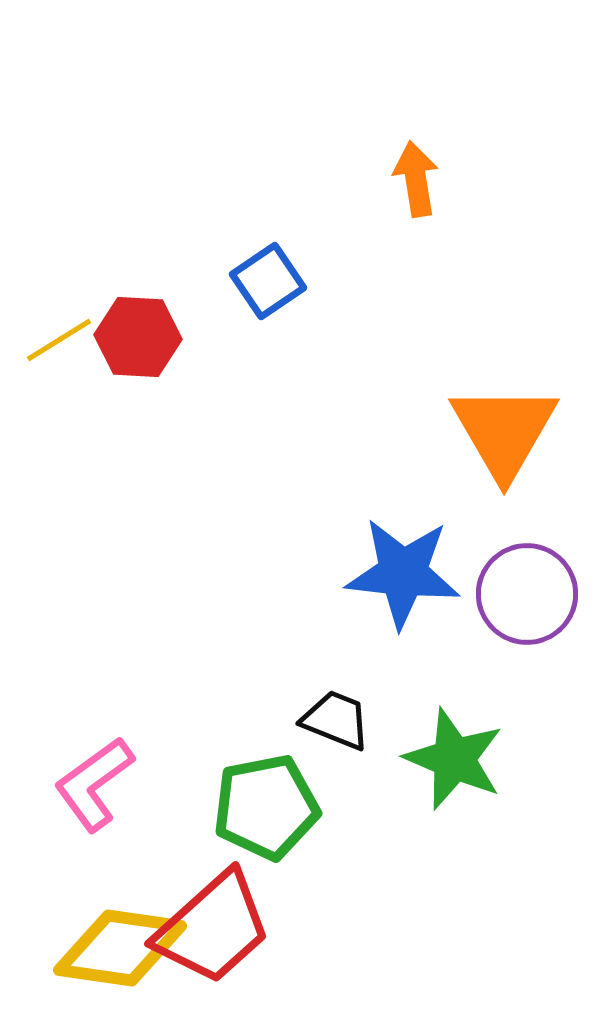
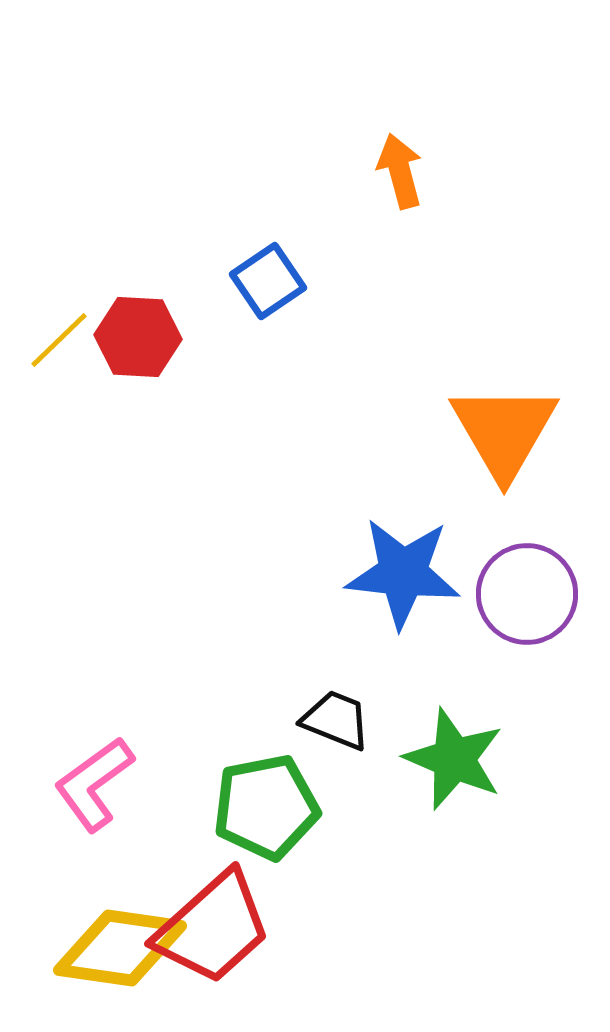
orange arrow: moved 16 px left, 8 px up; rotated 6 degrees counterclockwise
yellow line: rotated 12 degrees counterclockwise
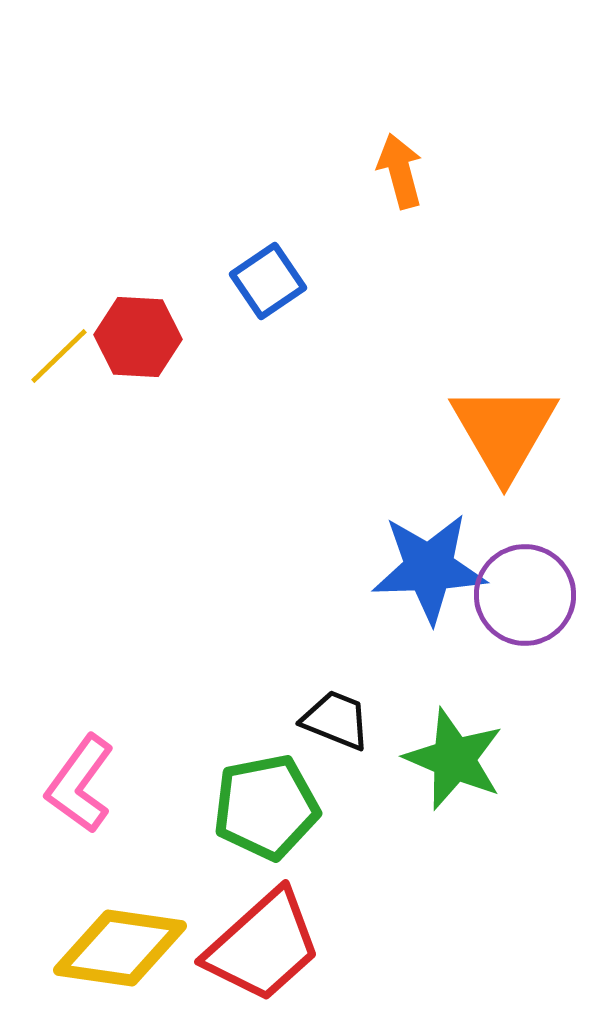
yellow line: moved 16 px down
blue star: moved 26 px right, 5 px up; rotated 8 degrees counterclockwise
purple circle: moved 2 px left, 1 px down
pink L-shape: moved 14 px left; rotated 18 degrees counterclockwise
red trapezoid: moved 50 px right, 18 px down
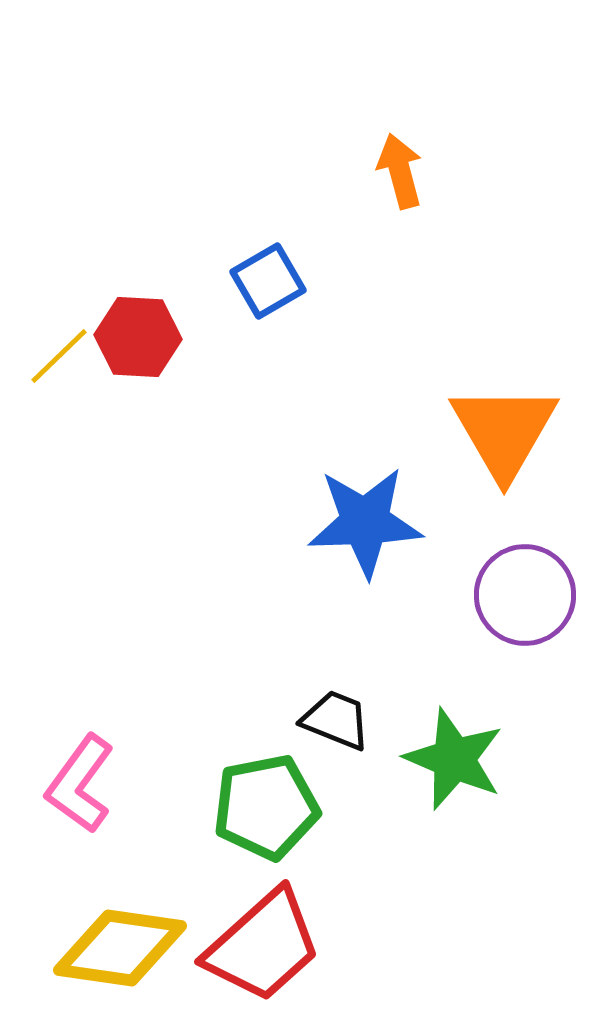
blue square: rotated 4 degrees clockwise
blue star: moved 64 px left, 46 px up
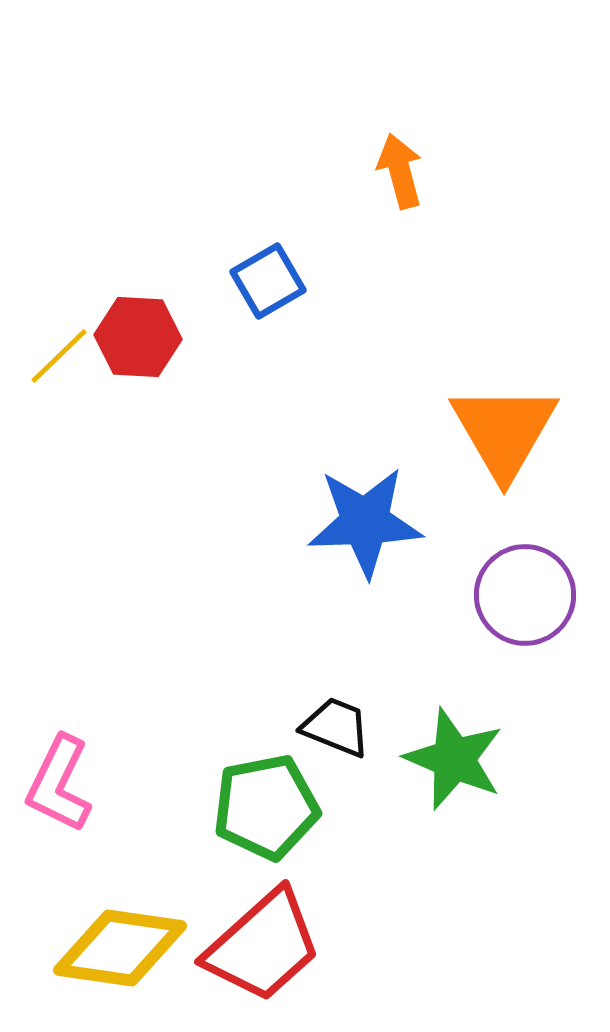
black trapezoid: moved 7 px down
pink L-shape: moved 21 px left; rotated 10 degrees counterclockwise
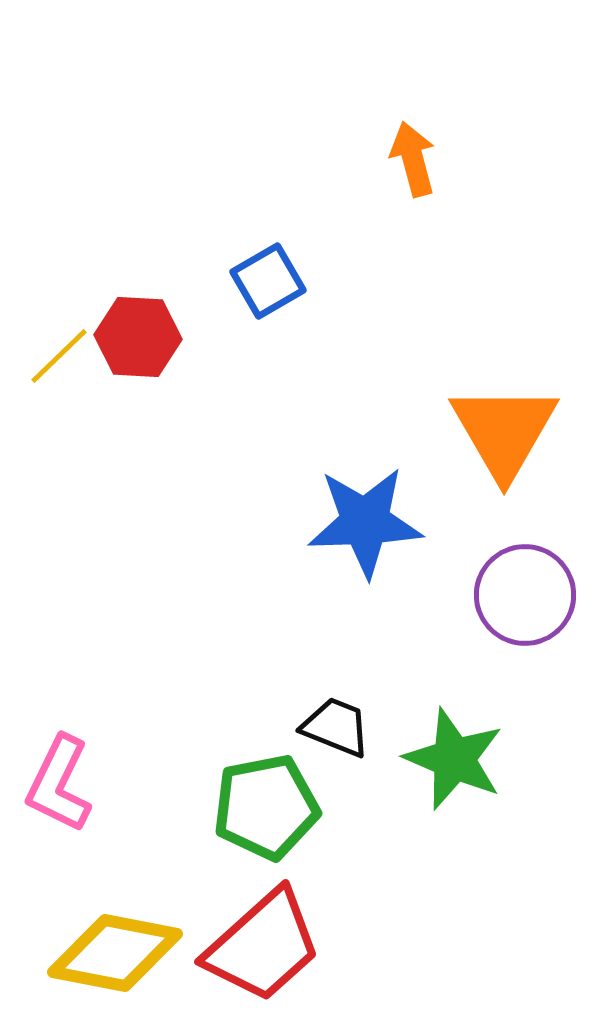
orange arrow: moved 13 px right, 12 px up
yellow diamond: moved 5 px left, 5 px down; rotated 3 degrees clockwise
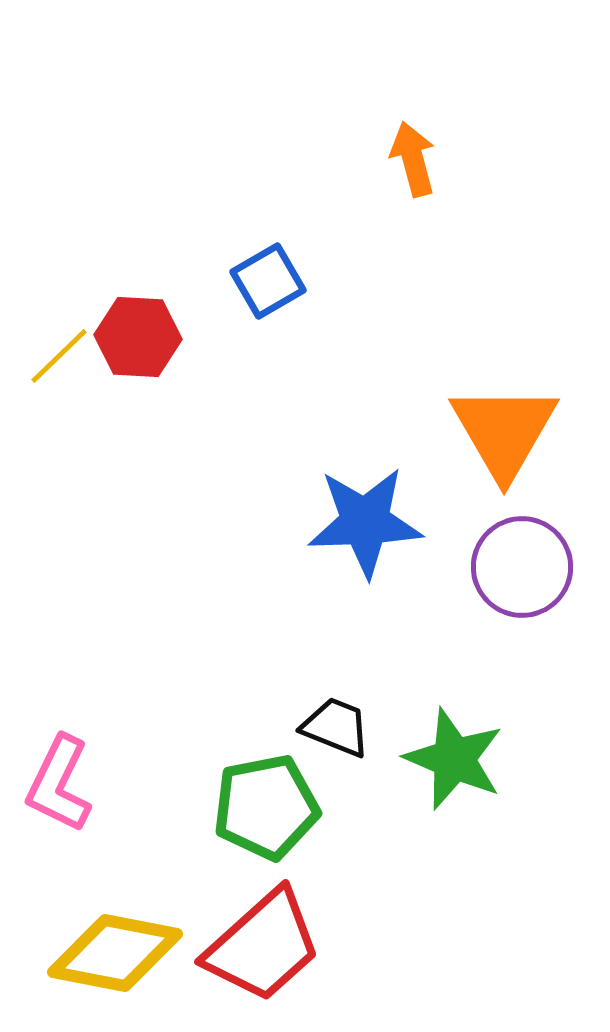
purple circle: moved 3 px left, 28 px up
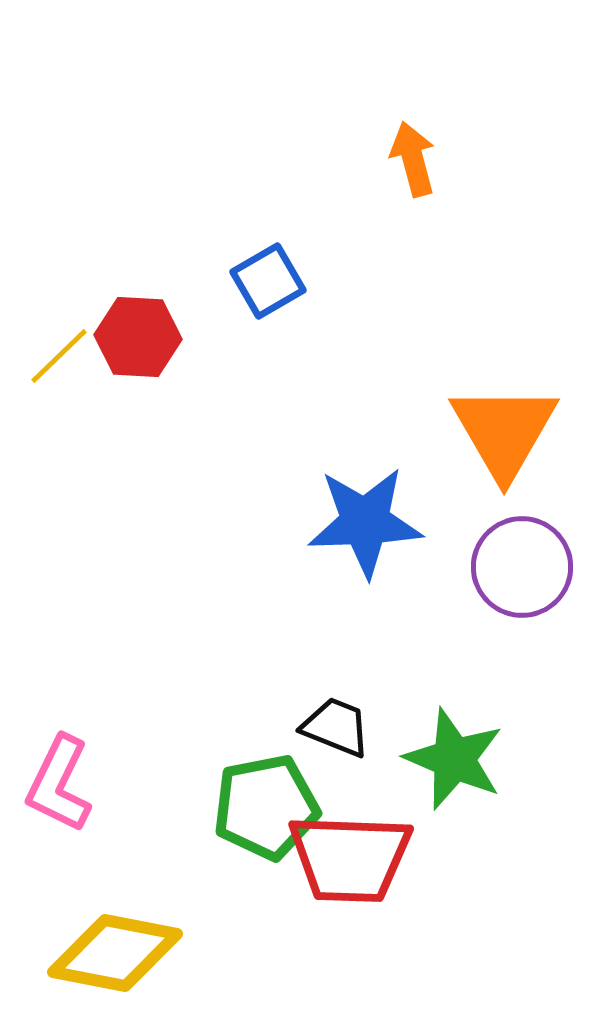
red trapezoid: moved 87 px right, 88 px up; rotated 44 degrees clockwise
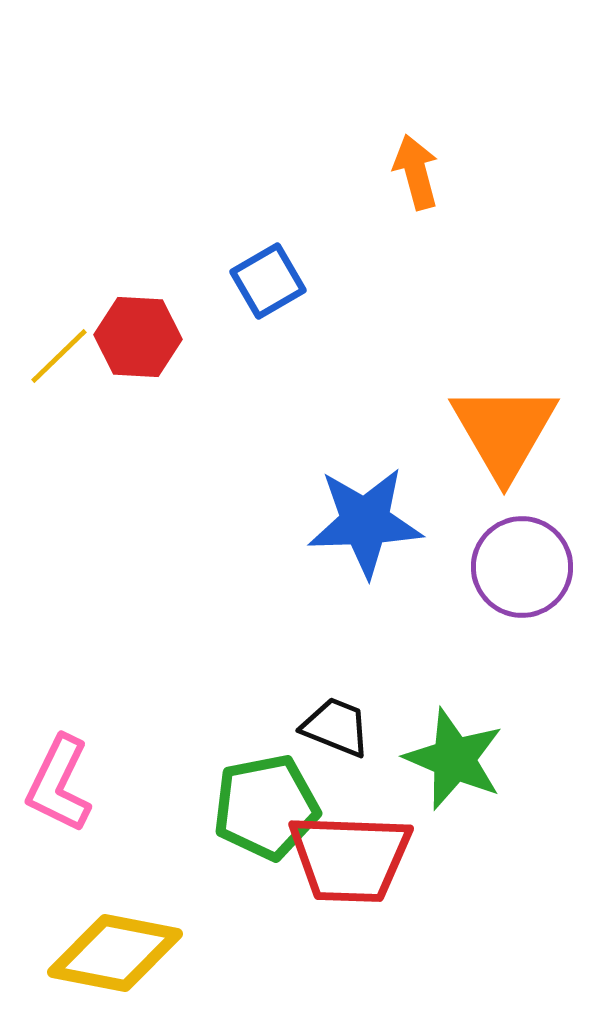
orange arrow: moved 3 px right, 13 px down
